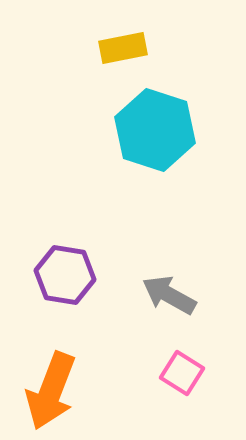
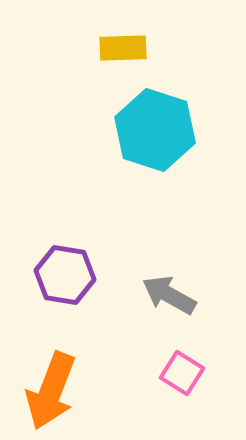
yellow rectangle: rotated 9 degrees clockwise
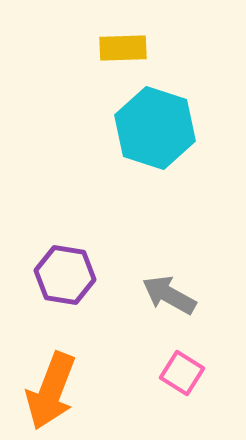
cyan hexagon: moved 2 px up
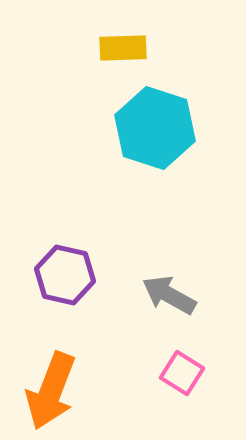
purple hexagon: rotated 4 degrees clockwise
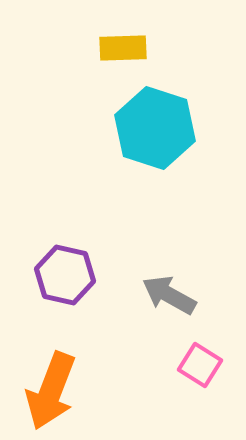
pink square: moved 18 px right, 8 px up
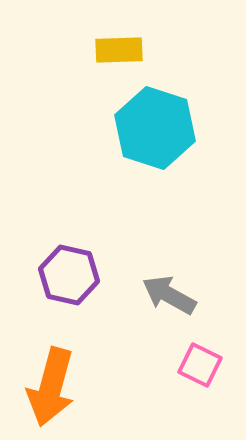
yellow rectangle: moved 4 px left, 2 px down
purple hexagon: moved 4 px right
pink square: rotated 6 degrees counterclockwise
orange arrow: moved 4 px up; rotated 6 degrees counterclockwise
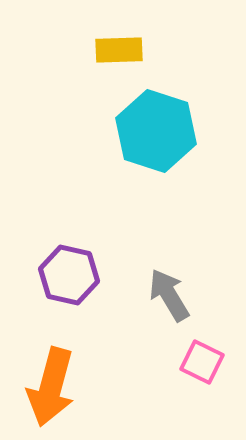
cyan hexagon: moved 1 px right, 3 px down
gray arrow: rotated 30 degrees clockwise
pink square: moved 2 px right, 3 px up
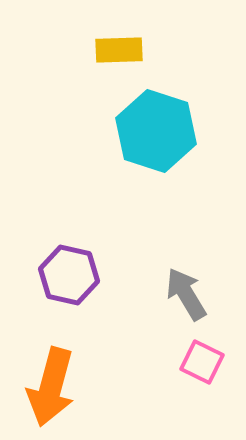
gray arrow: moved 17 px right, 1 px up
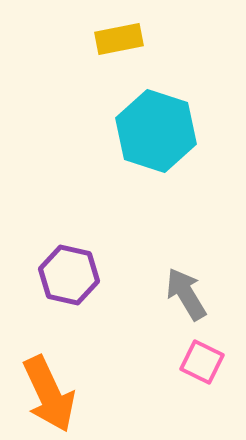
yellow rectangle: moved 11 px up; rotated 9 degrees counterclockwise
orange arrow: moved 2 px left, 7 px down; rotated 40 degrees counterclockwise
